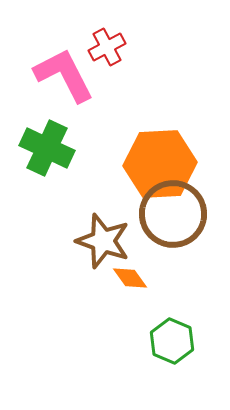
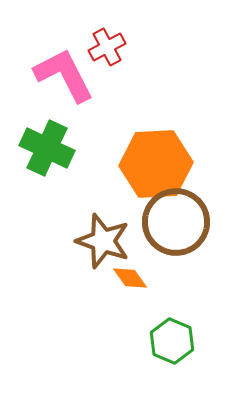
orange hexagon: moved 4 px left
brown circle: moved 3 px right, 8 px down
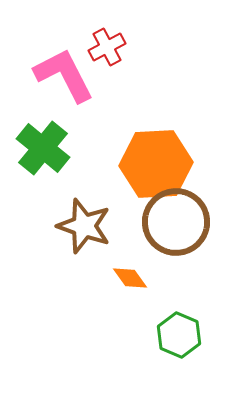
green cross: moved 4 px left; rotated 14 degrees clockwise
brown star: moved 19 px left, 15 px up
green hexagon: moved 7 px right, 6 px up
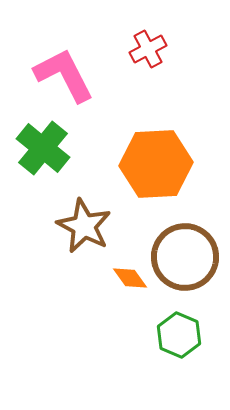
red cross: moved 41 px right, 2 px down
brown circle: moved 9 px right, 35 px down
brown star: rotated 8 degrees clockwise
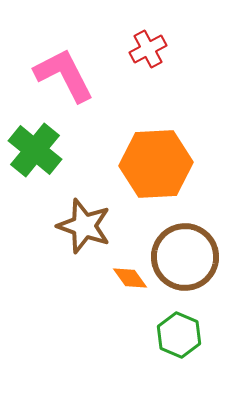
green cross: moved 8 px left, 2 px down
brown star: rotated 8 degrees counterclockwise
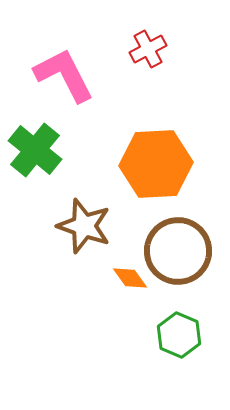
brown circle: moved 7 px left, 6 px up
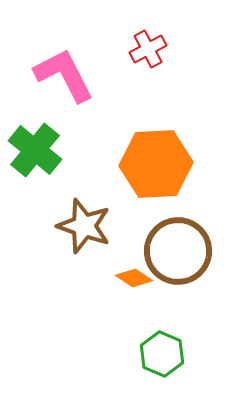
orange diamond: moved 4 px right; rotated 21 degrees counterclockwise
green hexagon: moved 17 px left, 19 px down
